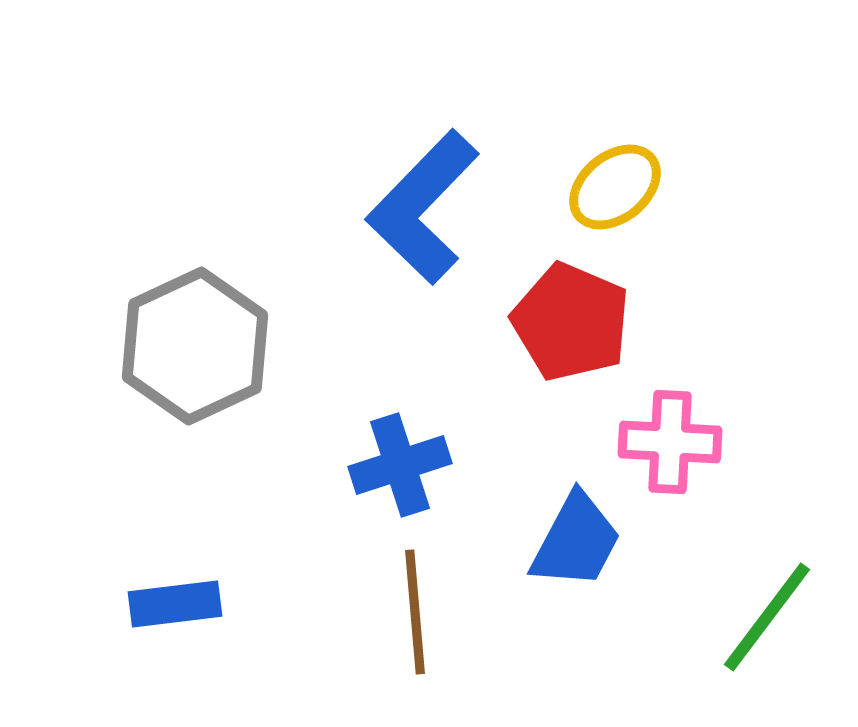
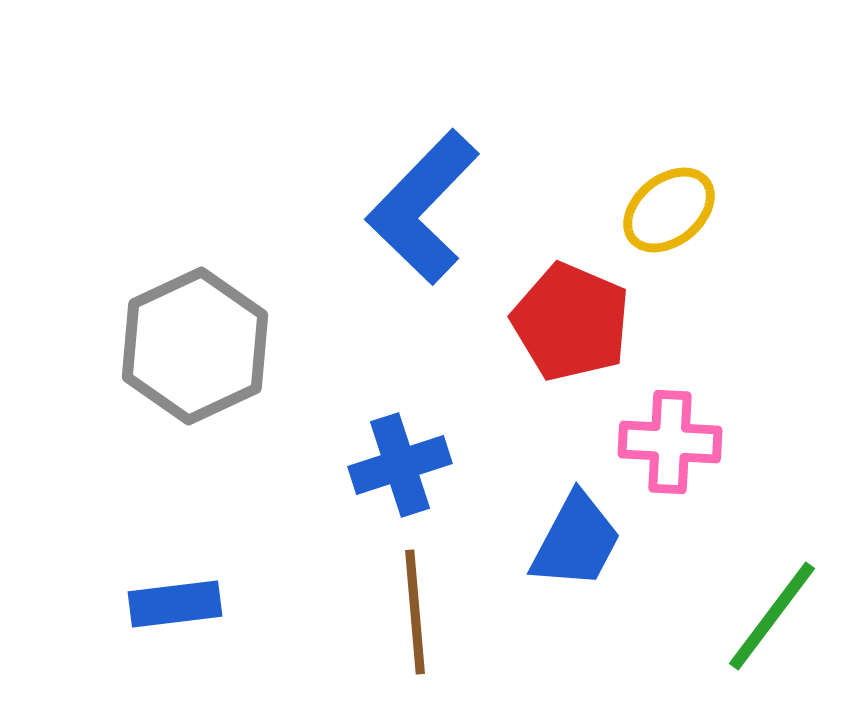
yellow ellipse: moved 54 px right, 23 px down
green line: moved 5 px right, 1 px up
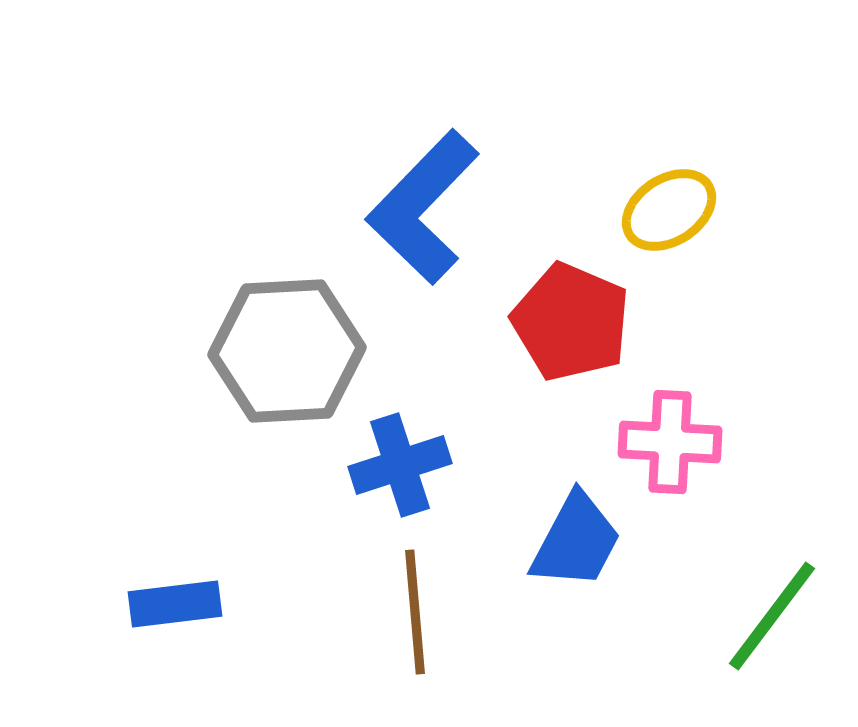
yellow ellipse: rotated 6 degrees clockwise
gray hexagon: moved 92 px right, 5 px down; rotated 22 degrees clockwise
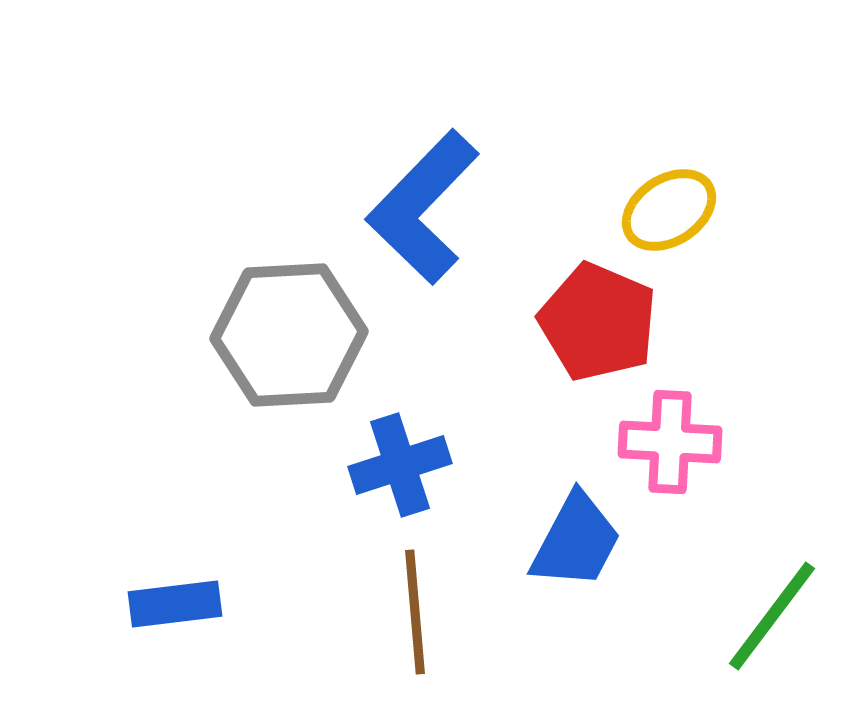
red pentagon: moved 27 px right
gray hexagon: moved 2 px right, 16 px up
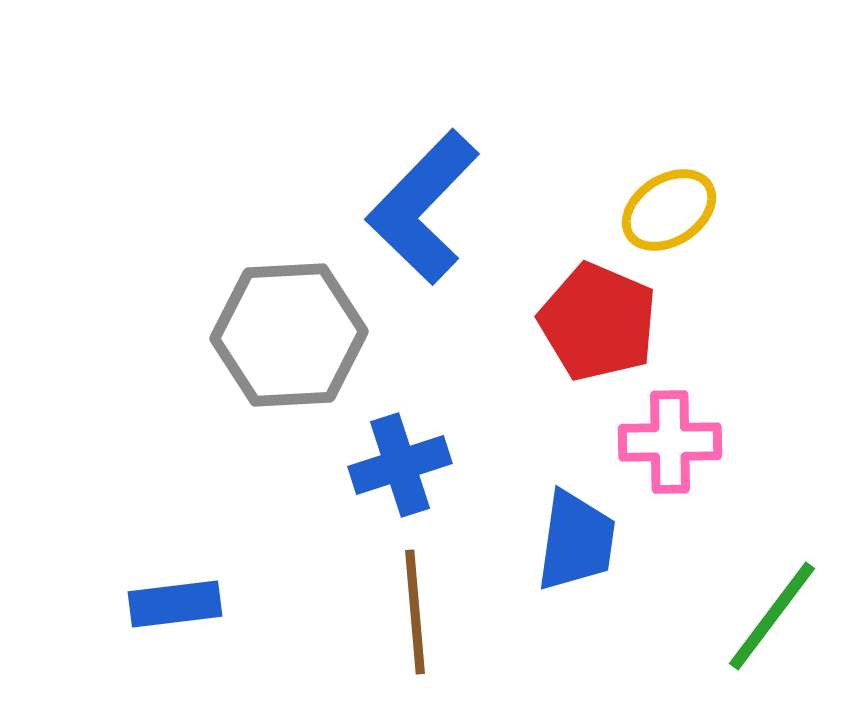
pink cross: rotated 4 degrees counterclockwise
blue trapezoid: rotated 20 degrees counterclockwise
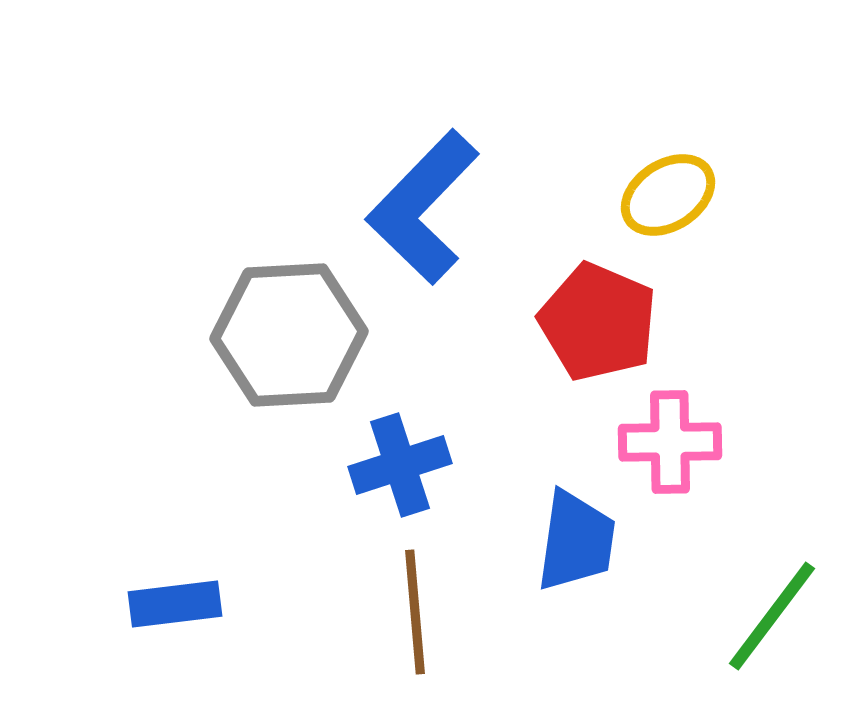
yellow ellipse: moved 1 px left, 15 px up
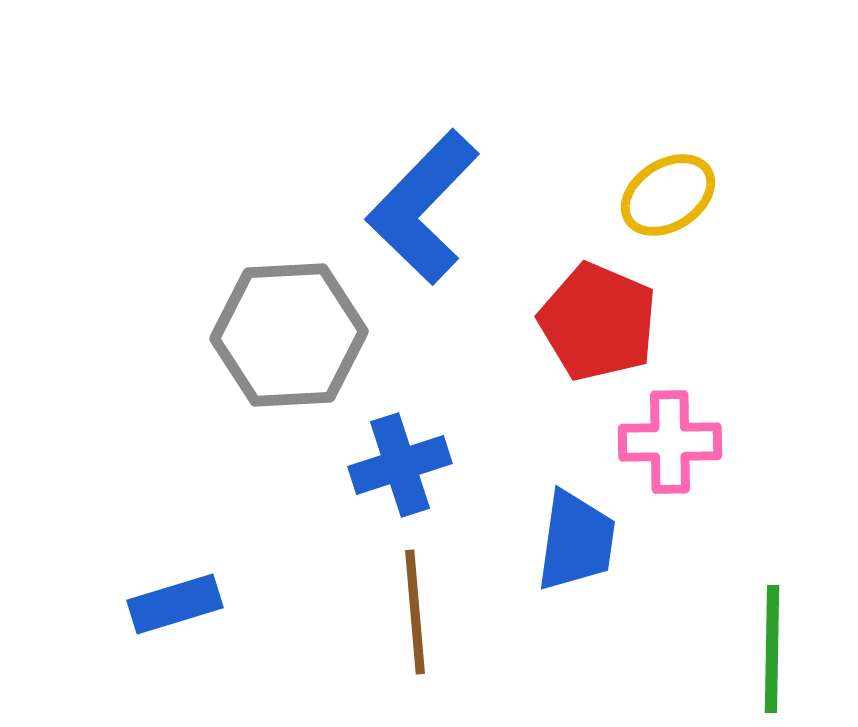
blue rectangle: rotated 10 degrees counterclockwise
green line: moved 33 px down; rotated 36 degrees counterclockwise
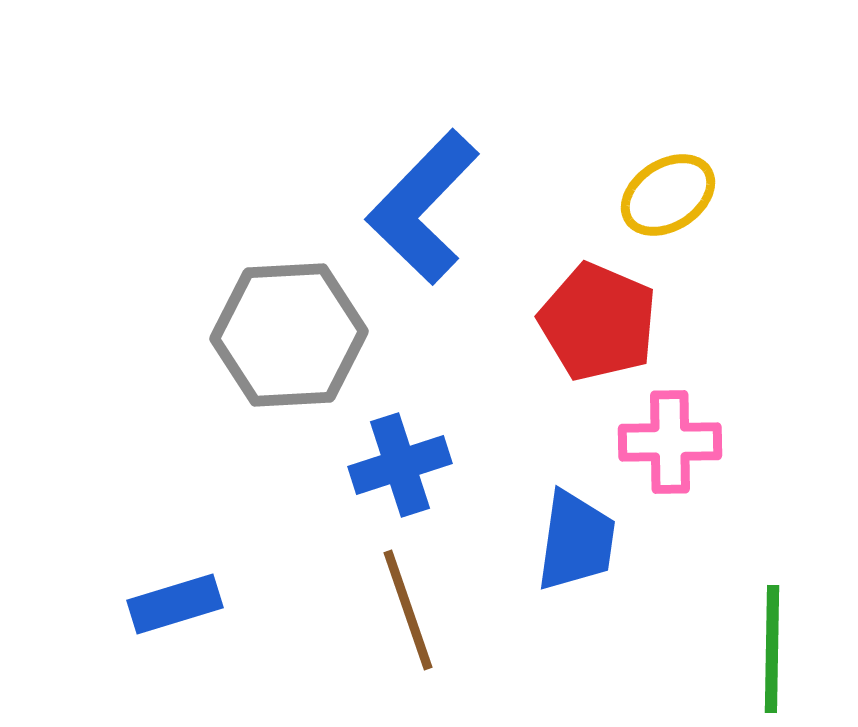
brown line: moved 7 px left, 2 px up; rotated 14 degrees counterclockwise
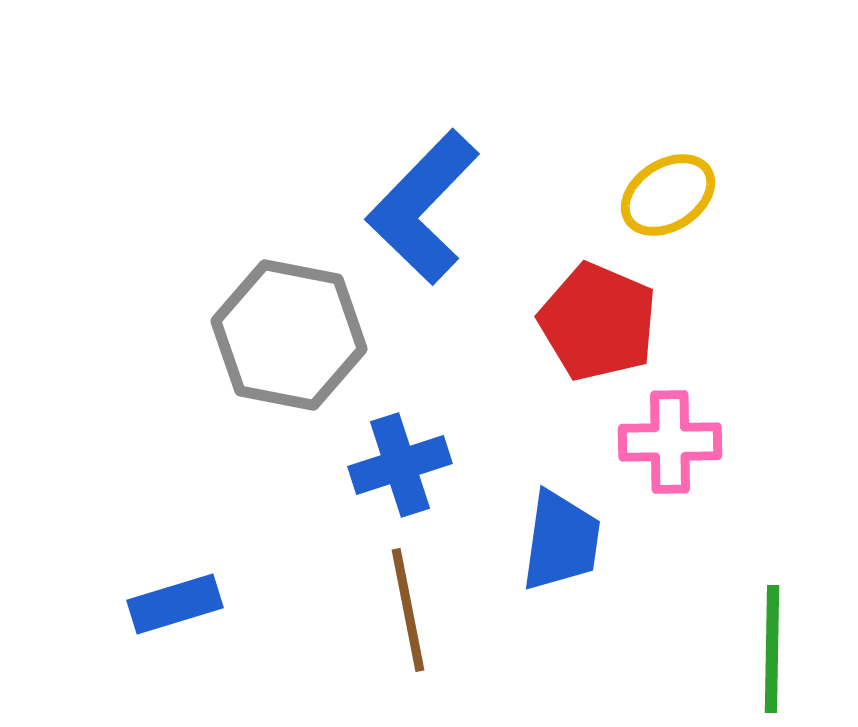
gray hexagon: rotated 14 degrees clockwise
blue trapezoid: moved 15 px left
brown line: rotated 8 degrees clockwise
